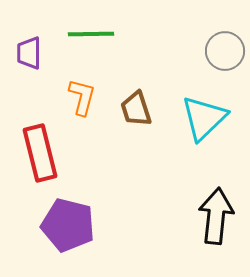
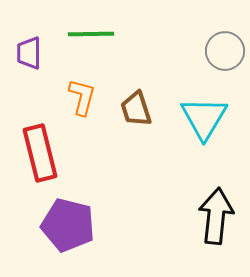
cyan triangle: rotated 15 degrees counterclockwise
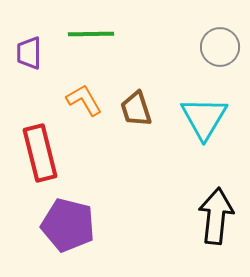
gray circle: moved 5 px left, 4 px up
orange L-shape: moved 2 px right, 3 px down; rotated 45 degrees counterclockwise
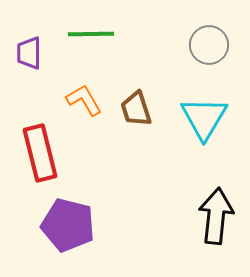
gray circle: moved 11 px left, 2 px up
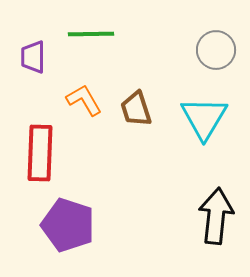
gray circle: moved 7 px right, 5 px down
purple trapezoid: moved 4 px right, 4 px down
red rectangle: rotated 16 degrees clockwise
purple pentagon: rotated 4 degrees clockwise
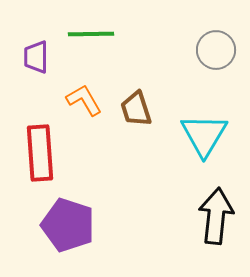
purple trapezoid: moved 3 px right
cyan triangle: moved 17 px down
red rectangle: rotated 6 degrees counterclockwise
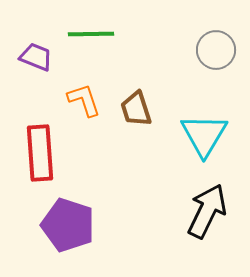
purple trapezoid: rotated 112 degrees clockwise
orange L-shape: rotated 12 degrees clockwise
black arrow: moved 9 px left, 5 px up; rotated 20 degrees clockwise
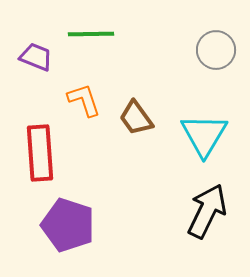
brown trapezoid: moved 9 px down; rotated 18 degrees counterclockwise
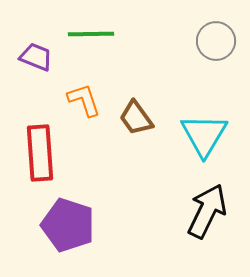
gray circle: moved 9 px up
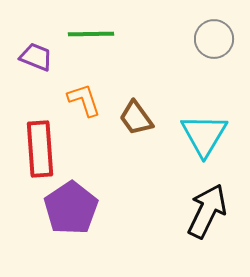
gray circle: moved 2 px left, 2 px up
red rectangle: moved 4 px up
purple pentagon: moved 3 px right, 17 px up; rotated 20 degrees clockwise
